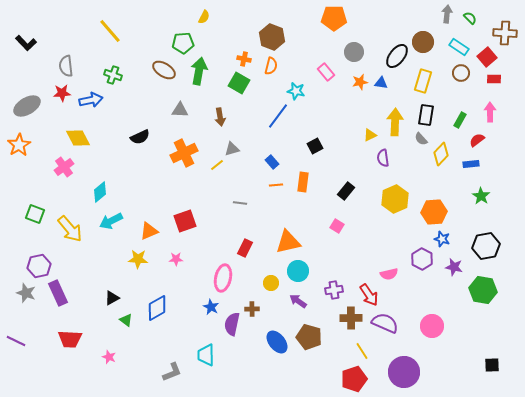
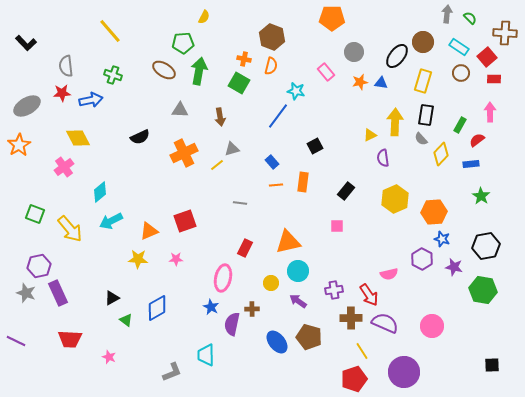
orange pentagon at (334, 18): moved 2 px left
green rectangle at (460, 120): moved 5 px down
pink square at (337, 226): rotated 32 degrees counterclockwise
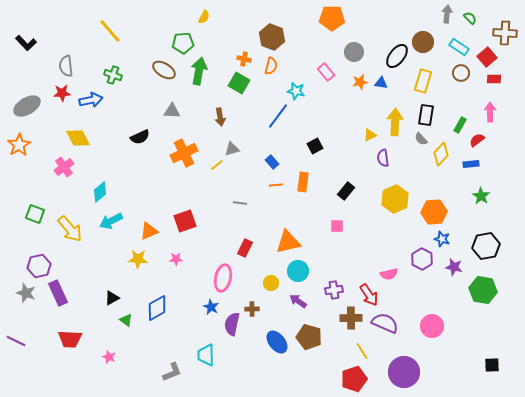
gray triangle at (180, 110): moved 8 px left, 1 px down
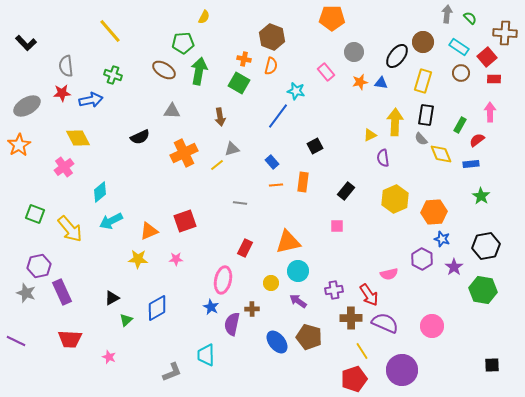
yellow diamond at (441, 154): rotated 65 degrees counterclockwise
purple star at (454, 267): rotated 24 degrees clockwise
pink ellipse at (223, 278): moved 2 px down
purple rectangle at (58, 293): moved 4 px right, 1 px up
green triangle at (126, 320): rotated 40 degrees clockwise
purple circle at (404, 372): moved 2 px left, 2 px up
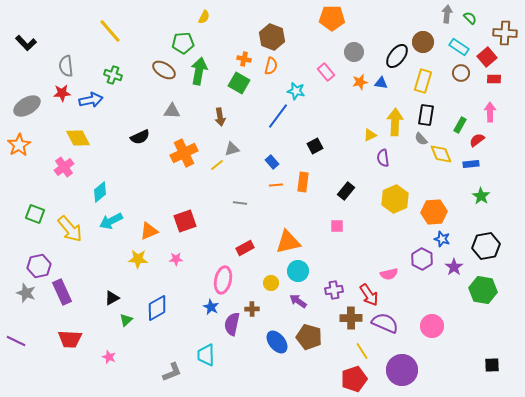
red rectangle at (245, 248): rotated 36 degrees clockwise
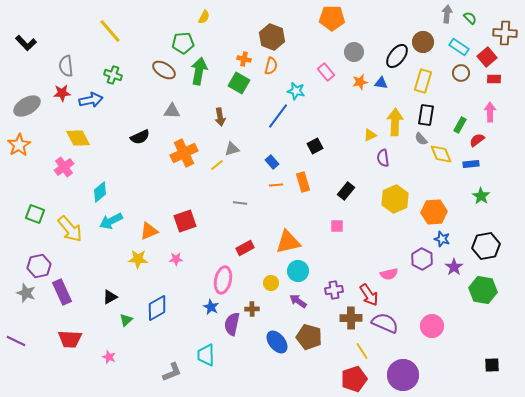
orange rectangle at (303, 182): rotated 24 degrees counterclockwise
black triangle at (112, 298): moved 2 px left, 1 px up
purple circle at (402, 370): moved 1 px right, 5 px down
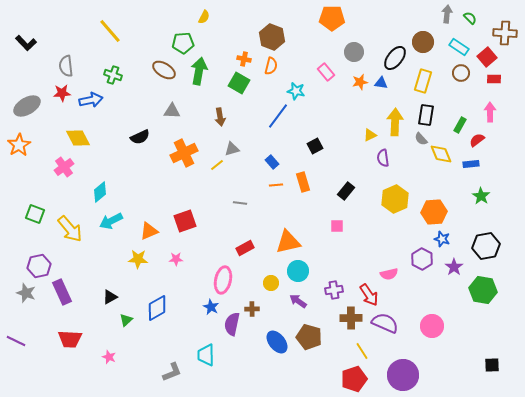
black ellipse at (397, 56): moved 2 px left, 2 px down
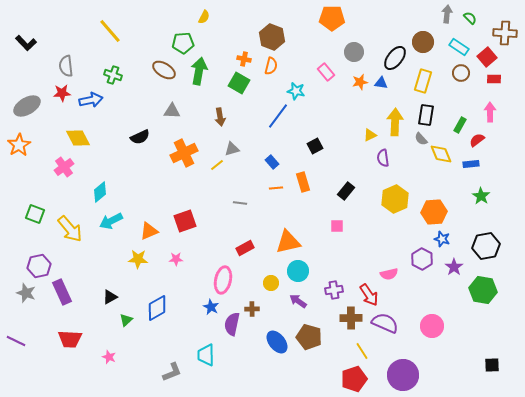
orange line at (276, 185): moved 3 px down
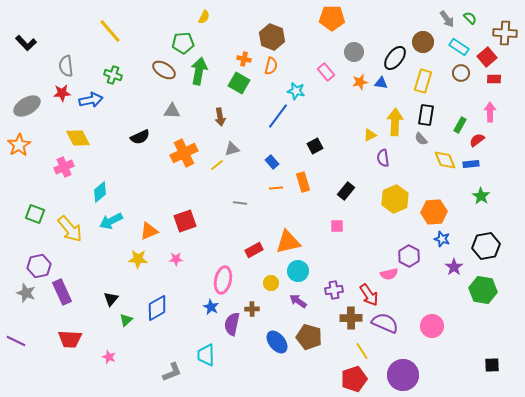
gray arrow at (447, 14): moved 5 px down; rotated 138 degrees clockwise
yellow diamond at (441, 154): moved 4 px right, 6 px down
pink cross at (64, 167): rotated 12 degrees clockwise
red rectangle at (245, 248): moved 9 px right, 2 px down
purple hexagon at (422, 259): moved 13 px left, 3 px up
black triangle at (110, 297): moved 1 px right, 2 px down; rotated 21 degrees counterclockwise
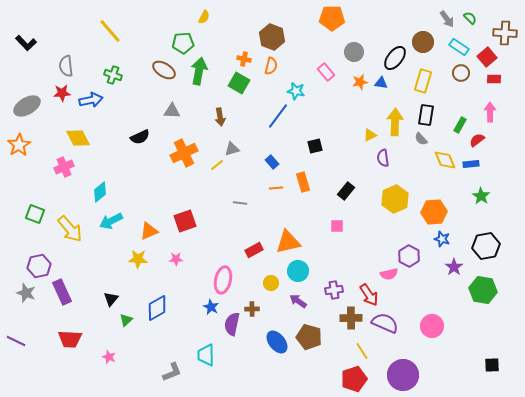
black square at (315, 146): rotated 14 degrees clockwise
